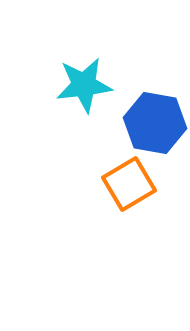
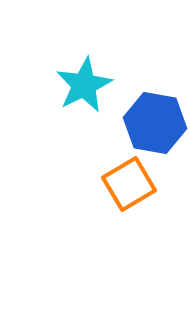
cyan star: rotated 20 degrees counterclockwise
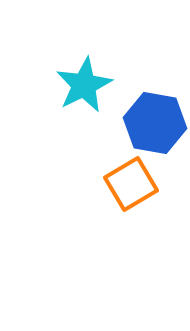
orange square: moved 2 px right
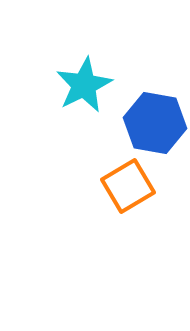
orange square: moved 3 px left, 2 px down
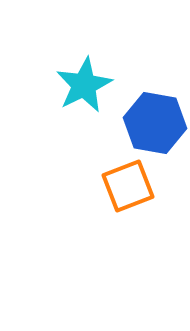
orange square: rotated 10 degrees clockwise
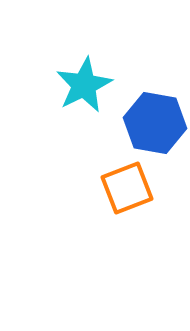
orange square: moved 1 px left, 2 px down
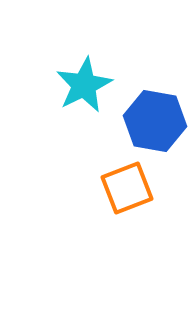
blue hexagon: moved 2 px up
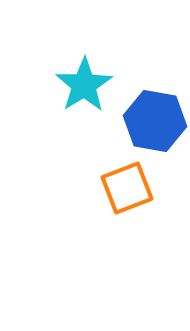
cyan star: rotated 6 degrees counterclockwise
